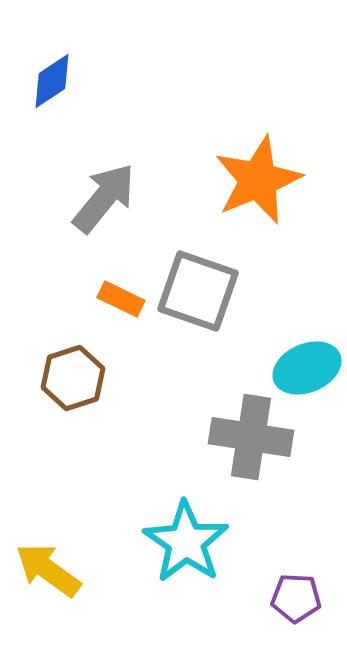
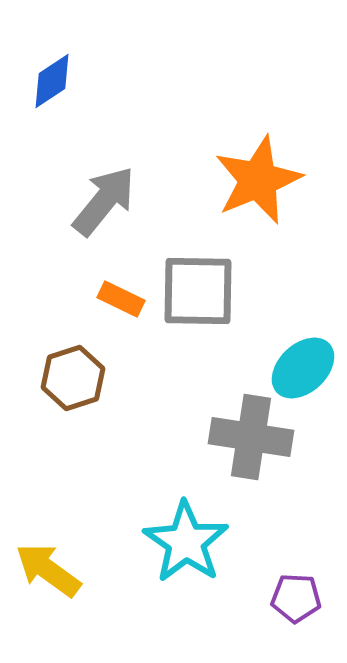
gray arrow: moved 3 px down
gray square: rotated 18 degrees counterclockwise
cyan ellipse: moved 4 px left; rotated 20 degrees counterclockwise
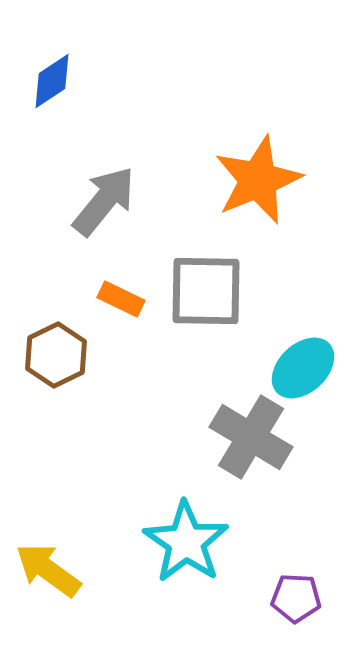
gray square: moved 8 px right
brown hexagon: moved 17 px left, 23 px up; rotated 8 degrees counterclockwise
gray cross: rotated 22 degrees clockwise
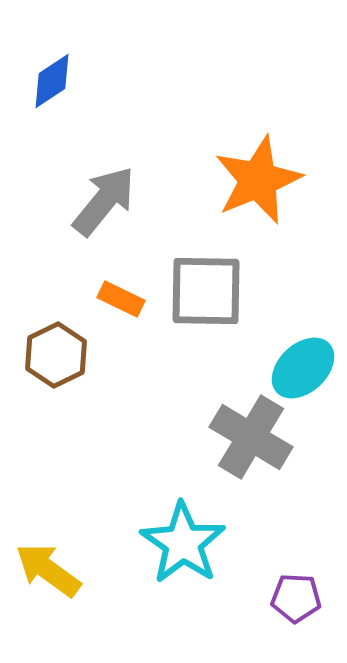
cyan star: moved 3 px left, 1 px down
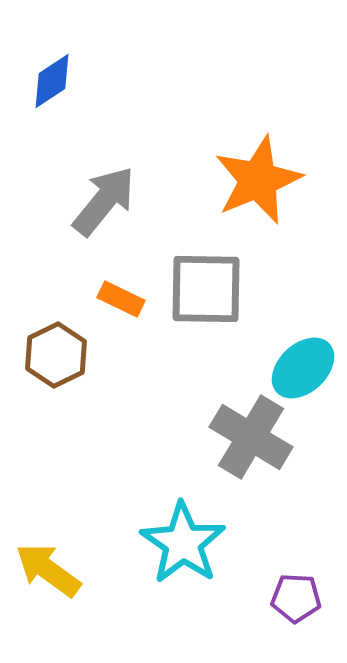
gray square: moved 2 px up
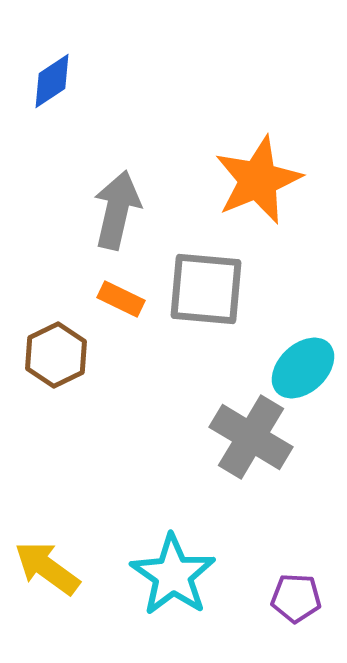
gray arrow: moved 13 px right, 9 px down; rotated 26 degrees counterclockwise
gray square: rotated 4 degrees clockwise
cyan star: moved 10 px left, 32 px down
yellow arrow: moved 1 px left, 2 px up
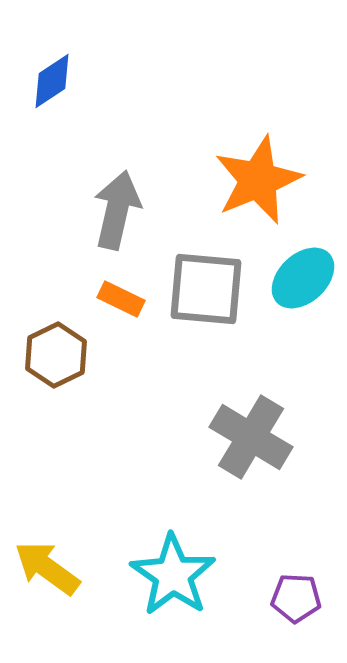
cyan ellipse: moved 90 px up
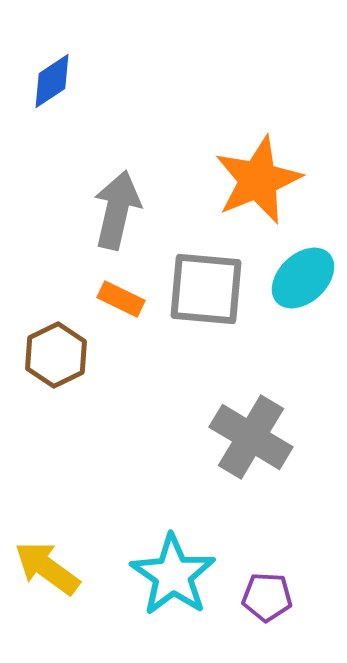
purple pentagon: moved 29 px left, 1 px up
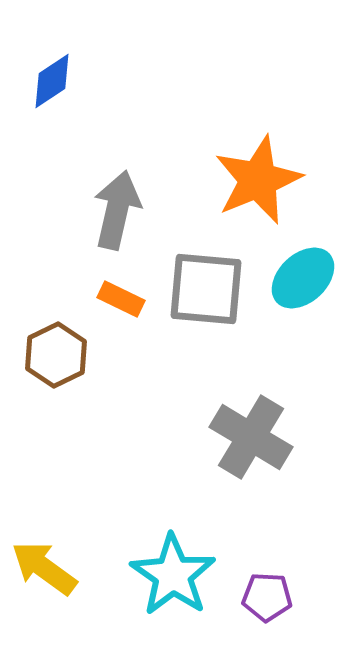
yellow arrow: moved 3 px left
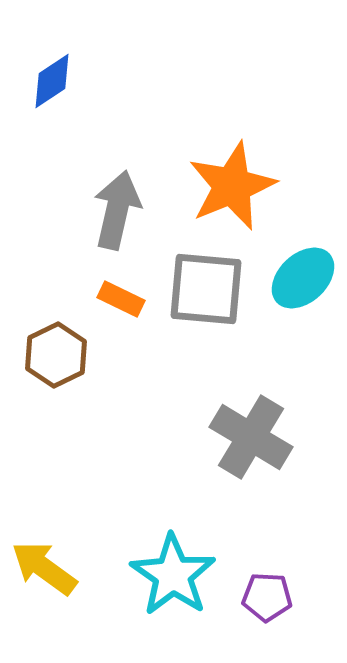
orange star: moved 26 px left, 6 px down
